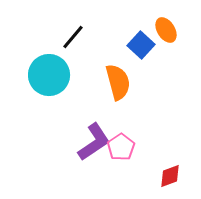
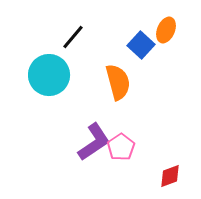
orange ellipse: rotated 55 degrees clockwise
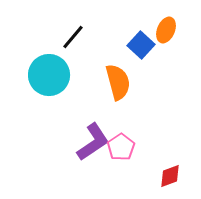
purple L-shape: moved 1 px left
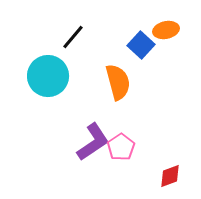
orange ellipse: rotated 55 degrees clockwise
cyan circle: moved 1 px left, 1 px down
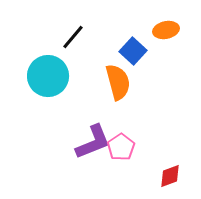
blue square: moved 8 px left, 6 px down
purple L-shape: rotated 12 degrees clockwise
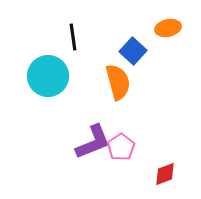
orange ellipse: moved 2 px right, 2 px up
black line: rotated 48 degrees counterclockwise
red diamond: moved 5 px left, 2 px up
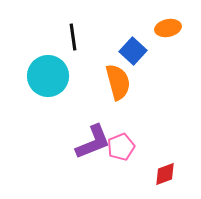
pink pentagon: rotated 12 degrees clockwise
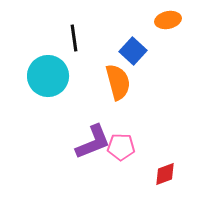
orange ellipse: moved 8 px up
black line: moved 1 px right, 1 px down
pink pentagon: rotated 24 degrees clockwise
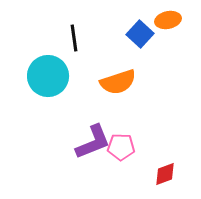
blue square: moved 7 px right, 17 px up
orange semicircle: rotated 87 degrees clockwise
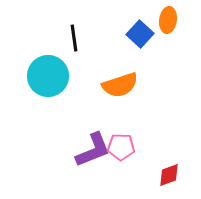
orange ellipse: rotated 70 degrees counterclockwise
orange semicircle: moved 2 px right, 3 px down
purple L-shape: moved 8 px down
red diamond: moved 4 px right, 1 px down
